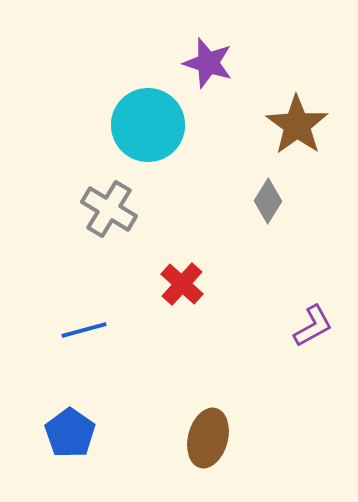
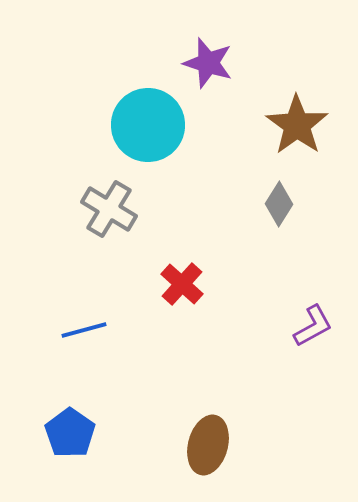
gray diamond: moved 11 px right, 3 px down
brown ellipse: moved 7 px down
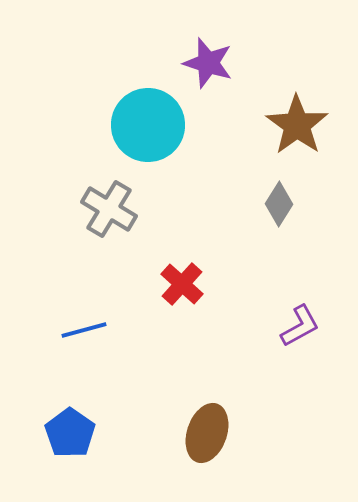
purple L-shape: moved 13 px left
brown ellipse: moved 1 px left, 12 px up; rotated 4 degrees clockwise
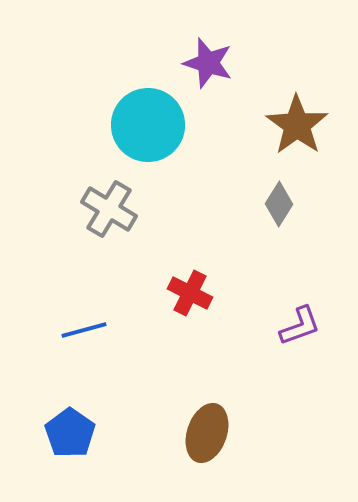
red cross: moved 8 px right, 9 px down; rotated 15 degrees counterclockwise
purple L-shape: rotated 9 degrees clockwise
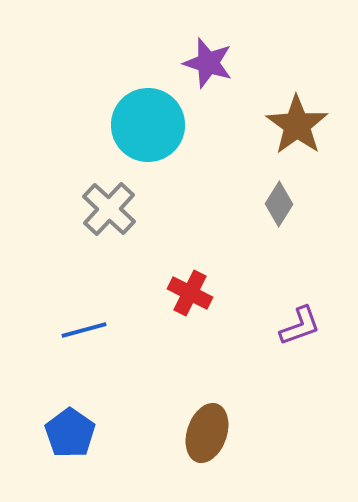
gray cross: rotated 12 degrees clockwise
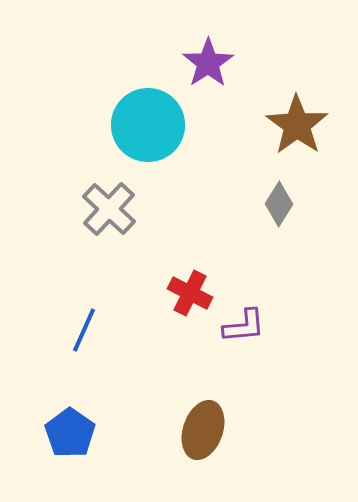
purple star: rotated 21 degrees clockwise
purple L-shape: moved 56 px left; rotated 15 degrees clockwise
blue line: rotated 51 degrees counterclockwise
brown ellipse: moved 4 px left, 3 px up
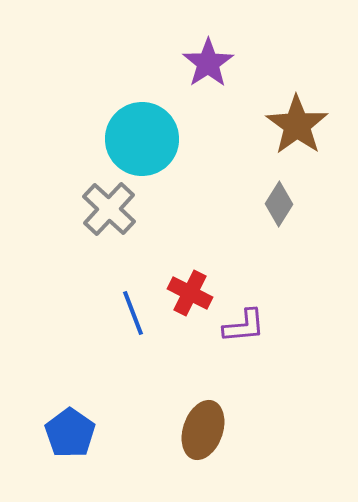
cyan circle: moved 6 px left, 14 px down
blue line: moved 49 px right, 17 px up; rotated 45 degrees counterclockwise
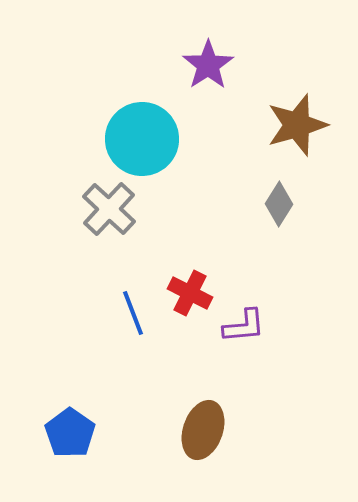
purple star: moved 2 px down
brown star: rotated 20 degrees clockwise
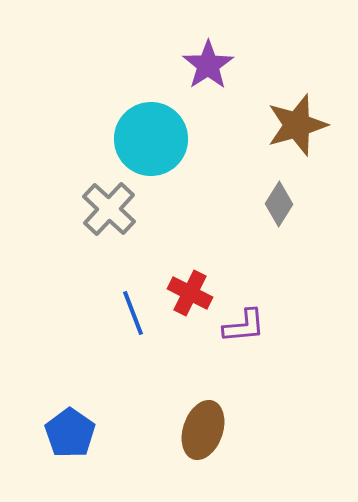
cyan circle: moved 9 px right
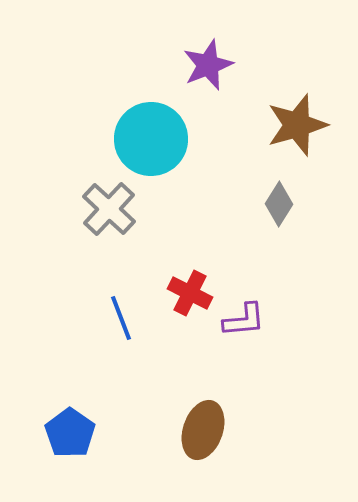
purple star: rotated 12 degrees clockwise
blue line: moved 12 px left, 5 px down
purple L-shape: moved 6 px up
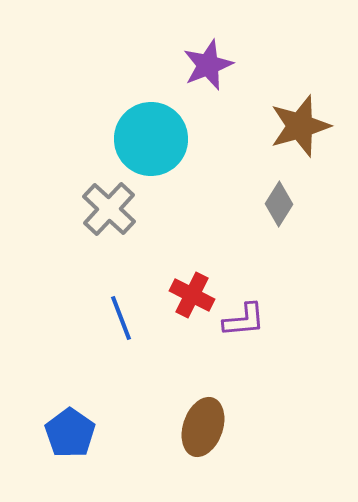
brown star: moved 3 px right, 1 px down
red cross: moved 2 px right, 2 px down
brown ellipse: moved 3 px up
